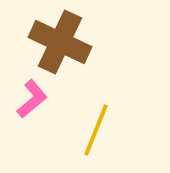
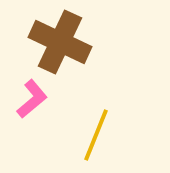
yellow line: moved 5 px down
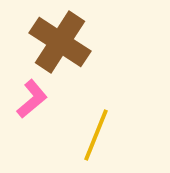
brown cross: rotated 8 degrees clockwise
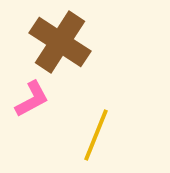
pink L-shape: rotated 12 degrees clockwise
